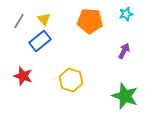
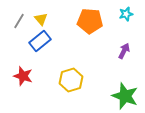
yellow triangle: moved 3 px left
yellow hexagon: rotated 25 degrees clockwise
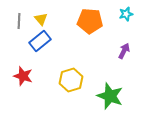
gray line: rotated 28 degrees counterclockwise
green star: moved 15 px left
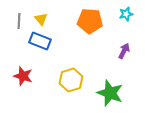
blue rectangle: rotated 60 degrees clockwise
green star: moved 3 px up
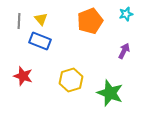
orange pentagon: rotated 25 degrees counterclockwise
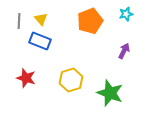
red star: moved 3 px right, 2 px down
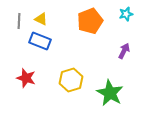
yellow triangle: rotated 24 degrees counterclockwise
green star: rotated 8 degrees clockwise
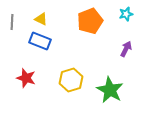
gray line: moved 7 px left, 1 px down
purple arrow: moved 2 px right, 2 px up
green star: moved 3 px up
